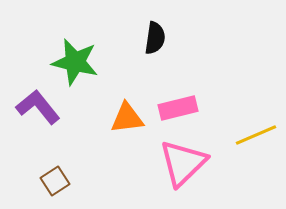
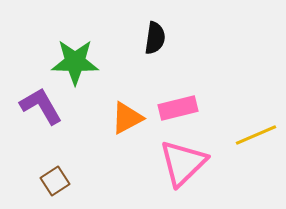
green star: rotated 12 degrees counterclockwise
purple L-shape: moved 3 px right, 1 px up; rotated 9 degrees clockwise
orange triangle: rotated 21 degrees counterclockwise
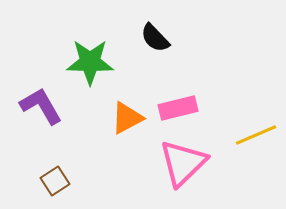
black semicircle: rotated 128 degrees clockwise
green star: moved 15 px right
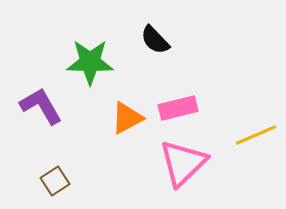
black semicircle: moved 2 px down
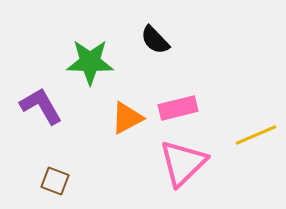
brown square: rotated 36 degrees counterclockwise
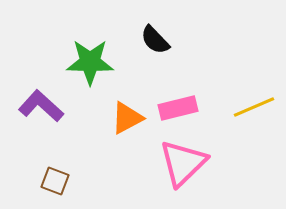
purple L-shape: rotated 18 degrees counterclockwise
yellow line: moved 2 px left, 28 px up
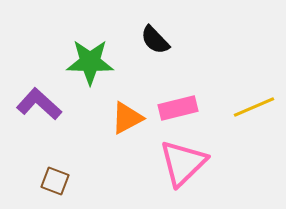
purple L-shape: moved 2 px left, 2 px up
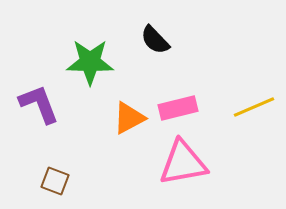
purple L-shape: rotated 27 degrees clockwise
orange triangle: moved 2 px right
pink triangle: rotated 34 degrees clockwise
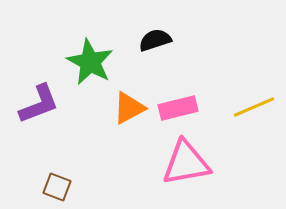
black semicircle: rotated 116 degrees clockwise
green star: rotated 27 degrees clockwise
purple L-shape: rotated 90 degrees clockwise
orange triangle: moved 10 px up
pink triangle: moved 3 px right
brown square: moved 2 px right, 6 px down
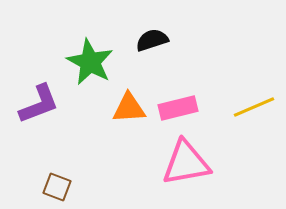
black semicircle: moved 3 px left
orange triangle: rotated 24 degrees clockwise
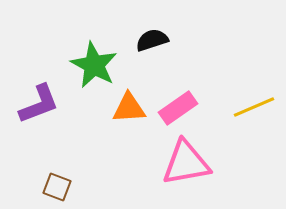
green star: moved 4 px right, 3 px down
pink rectangle: rotated 21 degrees counterclockwise
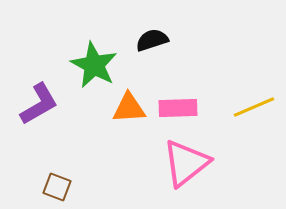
purple L-shape: rotated 9 degrees counterclockwise
pink rectangle: rotated 33 degrees clockwise
pink triangle: rotated 28 degrees counterclockwise
